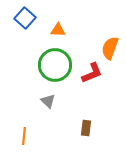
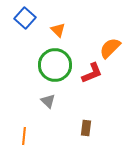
orange triangle: rotated 42 degrees clockwise
orange semicircle: rotated 25 degrees clockwise
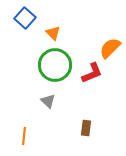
orange triangle: moved 5 px left, 3 px down
